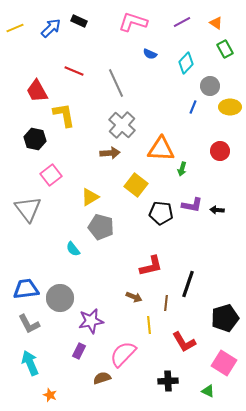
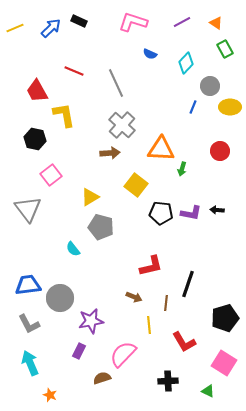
purple L-shape at (192, 205): moved 1 px left, 8 px down
blue trapezoid at (26, 289): moved 2 px right, 4 px up
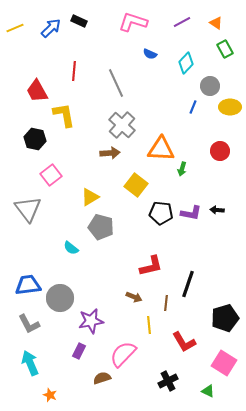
red line at (74, 71): rotated 72 degrees clockwise
cyan semicircle at (73, 249): moved 2 px left, 1 px up; rotated 14 degrees counterclockwise
black cross at (168, 381): rotated 24 degrees counterclockwise
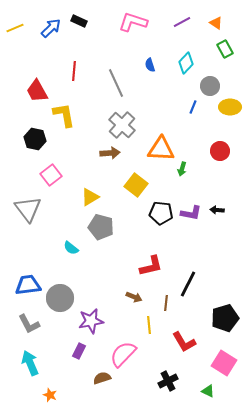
blue semicircle at (150, 54): moved 11 px down; rotated 48 degrees clockwise
black line at (188, 284): rotated 8 degrees clockwise
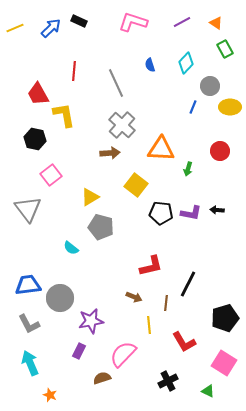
red trapezoid at (37, 91): moved 1 px right, 3 px down
green arrow at (182, 169): moved 6 px right
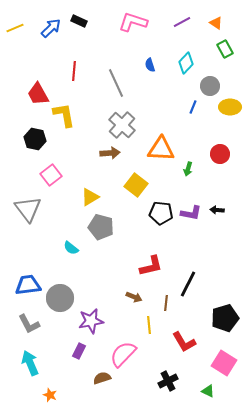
red circle at (220, 151): moved 3 px down
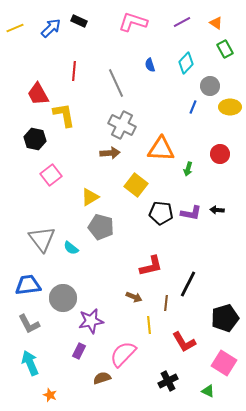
gray cross at (122, 125): rotated 16 degrees counterclockwise
gray triangle at (28, 209): moved 14 px right, 30 px down
gray circle at (60, 298): moved 3 px right
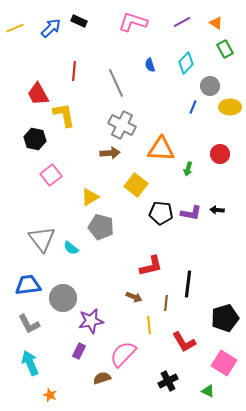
black line at (188, 284): rotated 20 degrees counterclockwise
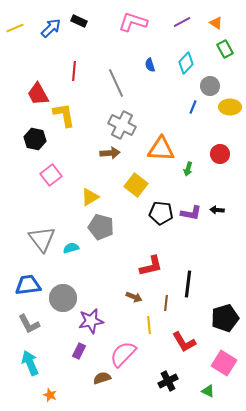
cyan semicircle at (71, 248): rotated 126 degrees clockwise
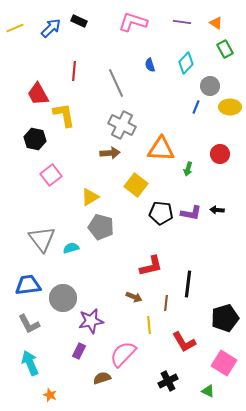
purple line at (182, 22): rotated 36 degrees clockwise
blue line at (193, 107): moved 3 px right
